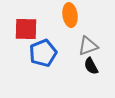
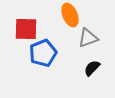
orange ellipse: rotated 15 degrees counterclockwise
gray triangle: moved 8 px up
black semicircle: moved 1 px right, 2 px down; rotated 72 degrees clockwise
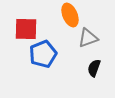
blue pentagon: moved 1 px down
black semicircle: moved 2 px right; rotated 24 degrees counterclockwise
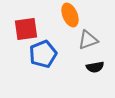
red square: rotated 10 degrees counterclockwise
gray triangle: moved 2 px down
black semicircle: moved 1 px right, 1 px up; rotated 120 degrees counterclockwise
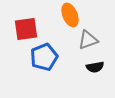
blue pentagon: moved 1 px right, 3 px down
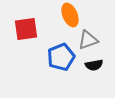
blue pentagon: moved 17 px right
black semicircle: moved 1 px left, 2 px up
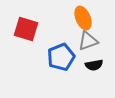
orange ellipse: moved 13 px right, 3 px down
red square: rotated 25 degrees clockwise
gray triangle: moved 1 px down
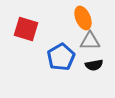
gray triangle: moved 2 px right; rotated 20 degrees clockwise
blue pentagon: rotated 8 degrees counterclockwise
